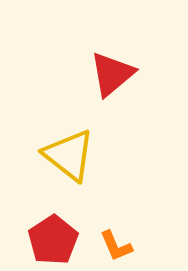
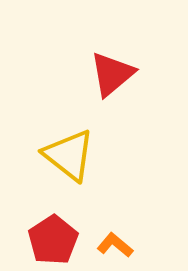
orange L-shape: moved 1 px left, 1 px up; rotated 153 degrees clockwise
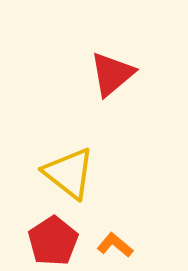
yellow triangle: moved 18 px down
red pentagon: moved 1 px down
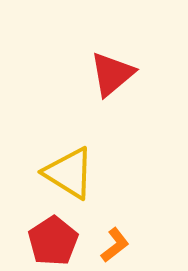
yellow triangle: rotated 6 degrees counterclockwise
orange L-shape: rotated 102 degrees clockwise
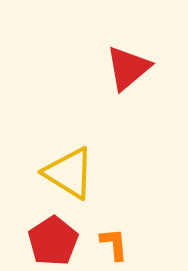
red triangle: moved 16 px right, 6 px up
orange L-shape: moved 1 px left, 1 px up; rotated 57 degrees counterclockwise
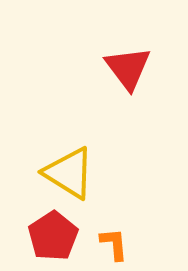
red triangle: rotated 27 degrees counterclockwise
red pentagon: moved 5 px up
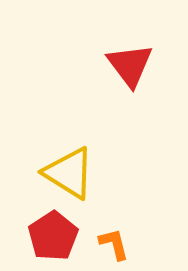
red triangle: moved 2 px right, 3 px up
orange L-shape: rotated 9 degrees counterclockwise
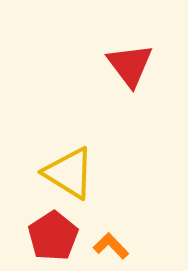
orange L-shape: moved 3 px left, 2 px down; rotated 30 degrees counterclockwise
